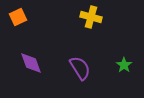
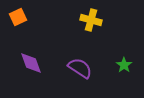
yellow cross: moved 3 px down
purple semicircle: rotated 25 degrees counterclockwise
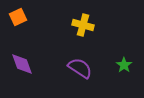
yellow cross: moved 8 px left, 5 px down
purple diamond: moved 9 px left, 1 px down
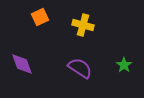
orange square: moved 22 px right
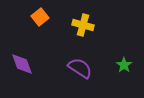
orange square: rotated 12 degrees counterclockwise
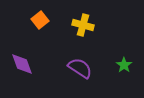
orange square: moved 3 px down
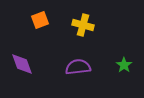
orange square: rotated 18 degrees clockwise
purple semicircle: moved 2 px left, 1 px up; rotated 40 degrees counterclockwise
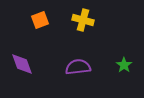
yellow cross: moved 5 px up
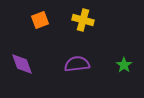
purple semicircle: moved 1 px left, 3 px up
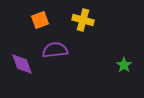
purple semicircle: moved 22 px left, 14 px up
